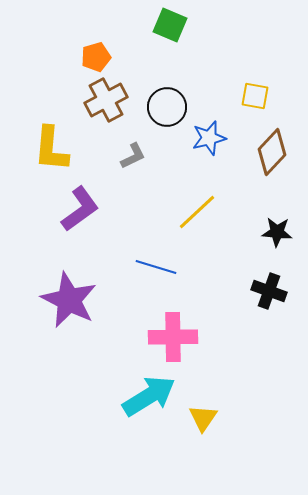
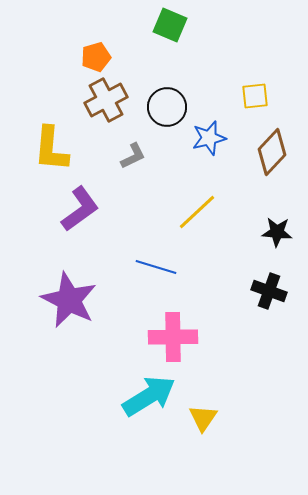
yellow square: rotated 16 degrees counterclockwise
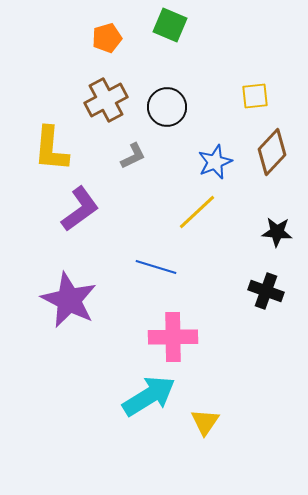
orange pentagon: moved 11 px right, 19 px up
blue star: moved 6 px right, 24 px down; rotated 8 degrees counterclockwise
black cross: moved 3 px left
yellow triangle: moved 2 px right, 4 px down
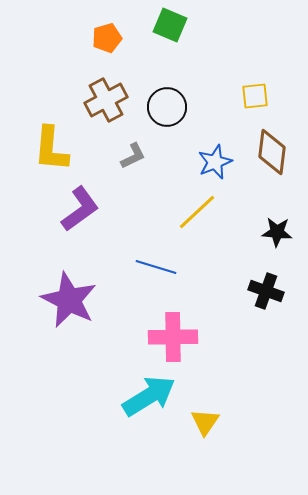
brown diamond: rotated 36 degrees counterclockwise
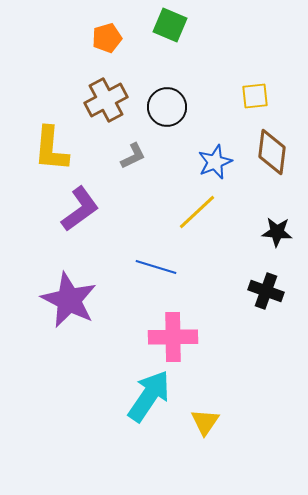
cyan arrow: rotated 24 degrees counterclockwise
